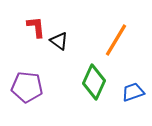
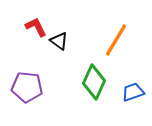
red L-shape: rotated 20 degrees counterclockwise
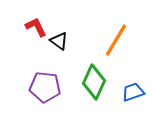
purple pentagon: moved 18 px right
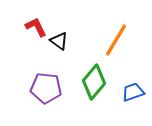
green diamond: rotated 16 degrees clockwise
purple pentagon: moved 1 px right, 1 px down
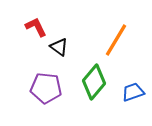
black triangle: moved 6 px down
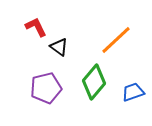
orange line: rotated 16 degrees clockwise
purple pentagon: rotated 20 degrees counterclockwise
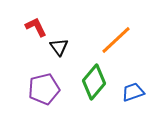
black triangle: rotated 18 degrees clockwise
purple pentagon: moved 2 px left, 1 px down
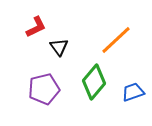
red L-shape: rotated 90 degrees clockwise
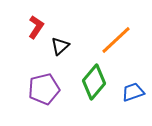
red L-shape: rotated 30 degrees counterclockwise
black triangle: moved 1 px right, 1 px up; rotated 24 degrees clockwise
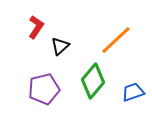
green diamond: moved 1 px left, 1 px up
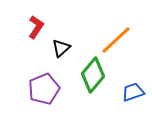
black triangle: moved 1 px right, 2 px down
green diamond: moved 6 px up
purple pentagon: rotated 8 degrees counterclockwise
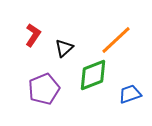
red L-shape: moved 3 px left, 8 px down
black triangle: moved 3 px right
green diamond: rotated 28 degrees clockwise
blue trapezoid: moved 3 px left, 2 px down
